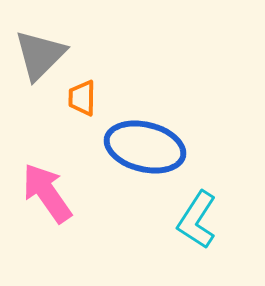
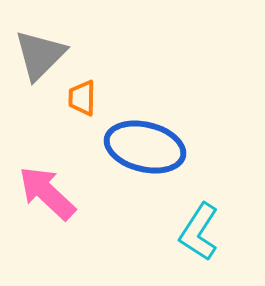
pink arrow: rotated 12 degrees counterclockwise
cyan L-shape: moved 2 px right, 12 px down
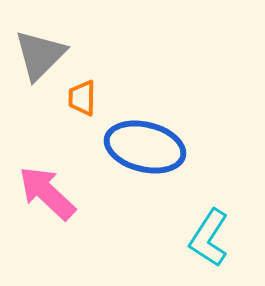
cyan L-shape: moved 10 px right, 6 px down
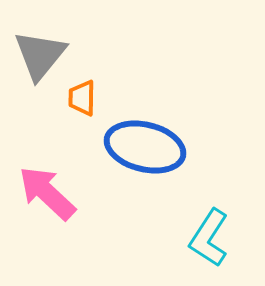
gray triangle: rotated 6 degrees counterclockwise
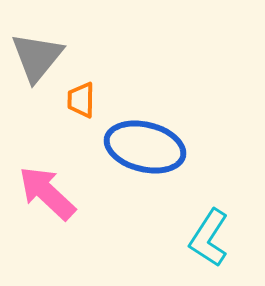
gray triangle: moved 3 px left, 2 px down
orange trapezoid: moved 1 px left, 2 px down
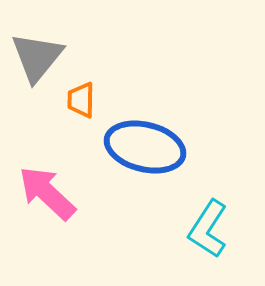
cyan L-shape: moved 1 px left, 9 px up
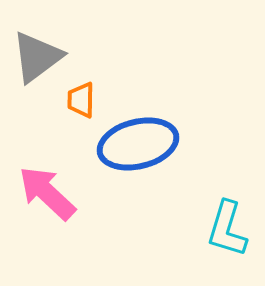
gray triangle: rotated 14 degrees clockwise
blue ellipse: moved 7 px left, 3 px up; rotated 28 degrees counterclockwise
cyan L-shape: moved 19 px right; rotated 16 degrees counterclockwise
